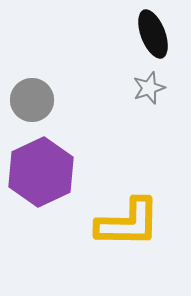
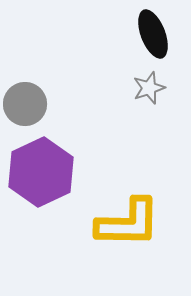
gray circle: moved 7 px left, 4 px down
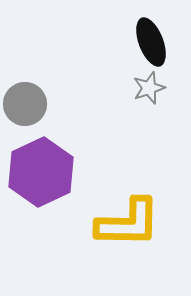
black ellipse: moved 2 px left, 8 px down
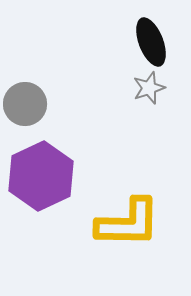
purple hexagon: moved 4 px down
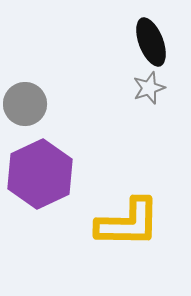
purple hexagon: moved 1 px left, 2 px up
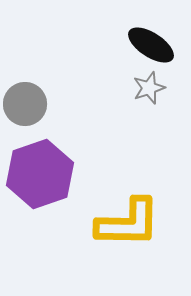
black ellipse: moved 3 px down; rotated 36 degrees counterclockwise
purple hexagon: rotated 6 degrees clockwise
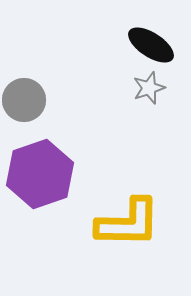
gray circle: moved 1 px left, 4 px up
